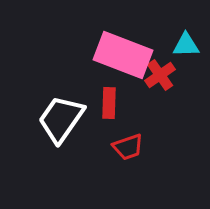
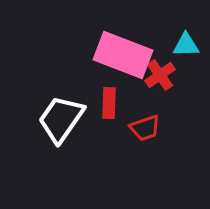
red trapezoid: moved 17 px right, 19 px up
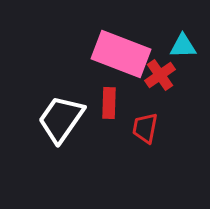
cyan triangle: moved 3 px left, 1 px down
pink rectangle: moved 2 px left, 1 px up
red trapezoid: rotated 120 degrees clockwise
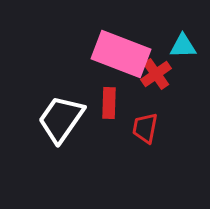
red cross: moved 4 px left, 1 px up
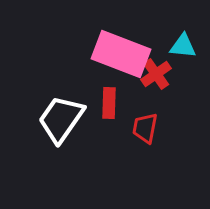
cyan triangle: rotated 8 degrees clockwise
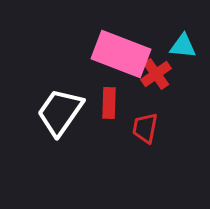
white trapezoid: moved 1 px left, 7 px up
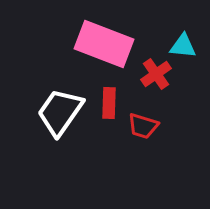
pink rectangle: moved 17 px left, 10 px up
red trapezoid: moved 2 px left, 2 px up; rotated 84 degrees counterclockwise
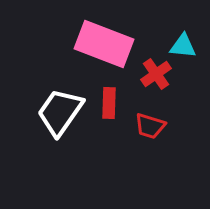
red trapezoid: moved 7 px right
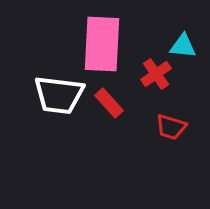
pink rectangle: moved 2 px left; rotated 72 degrees clockwise
red rectangle: rotated 44 degrees counterclockwise
white trapezoid: moved 1 px left, 17 px up; rotated 118 degrees counterclockwise
red trapezoid: moved 21 px right, 1 px down
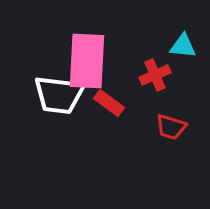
pink rectangle: moved 15 px left, 17 px down
red cross: moved 1 px left, 1 px down; rotated 12 degrees clockwise
red rectangle: rotated 12 degrees counterclockwise
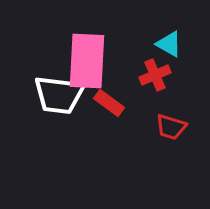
cyan triangle: moved 14 px left, 2 px up; rotated 24 degrees clockwise
